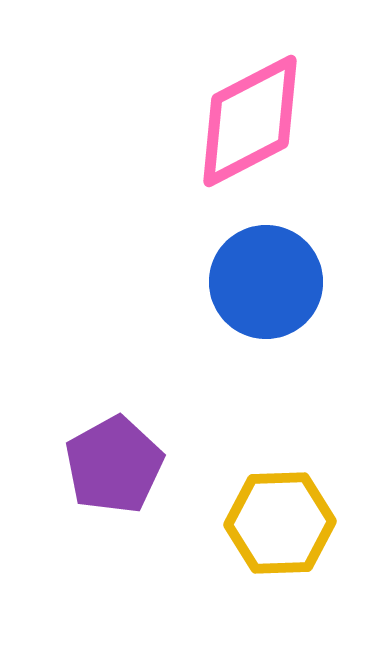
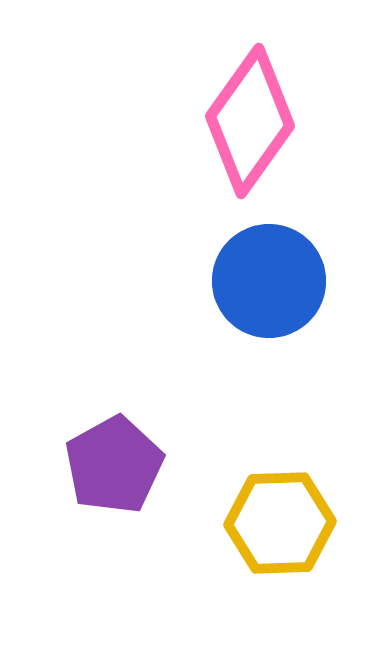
pink diamond: rotated 27 degrees counterclockwise
blue circle: moved 3 px right, 1 px up
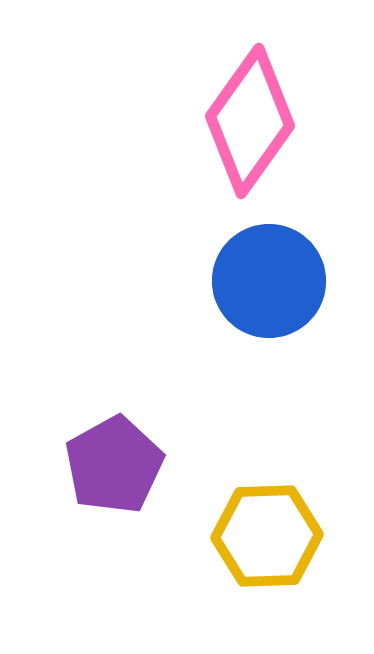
yellow hexagon: moved 13 px left, 13 px down
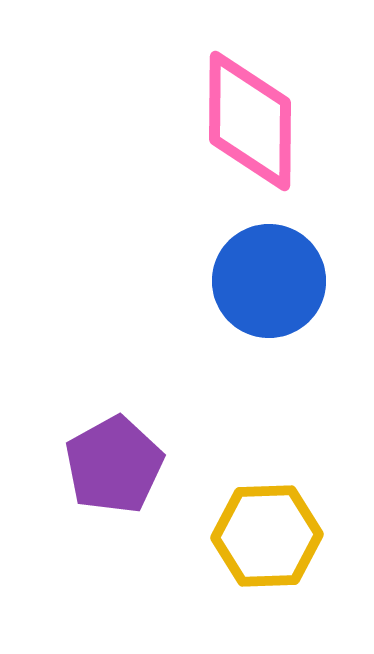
pink diamond: rotated 35 degrees counterclockwise
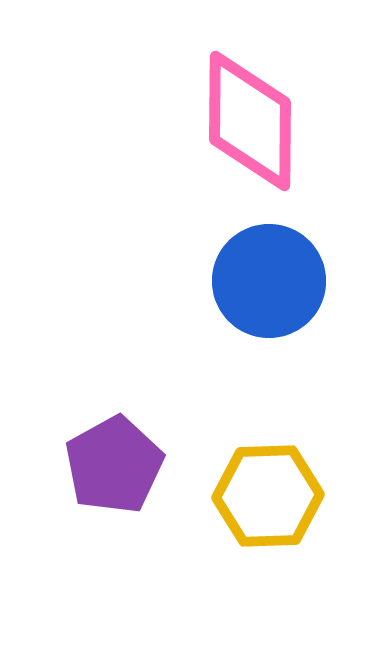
yellow hexagon: moved 1 px right, 40 px up
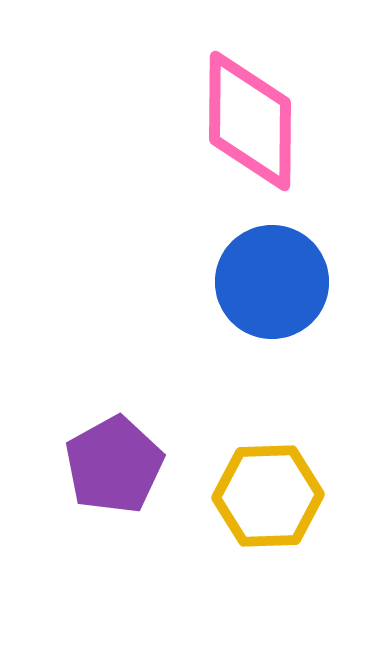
blue circle: moved 3 px right, 1 px down
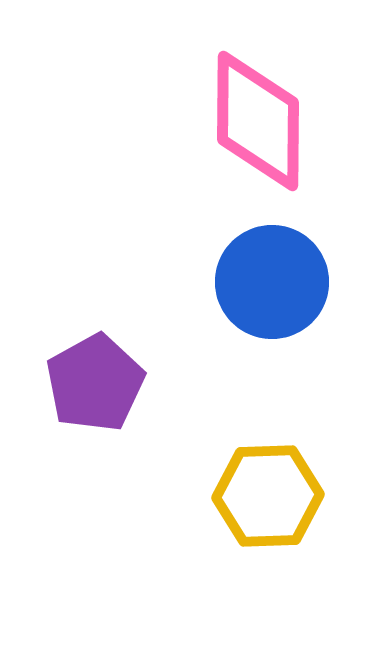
pink diamond: moved 8 px right
purple pentagon: moved 19 px left, 82 px up
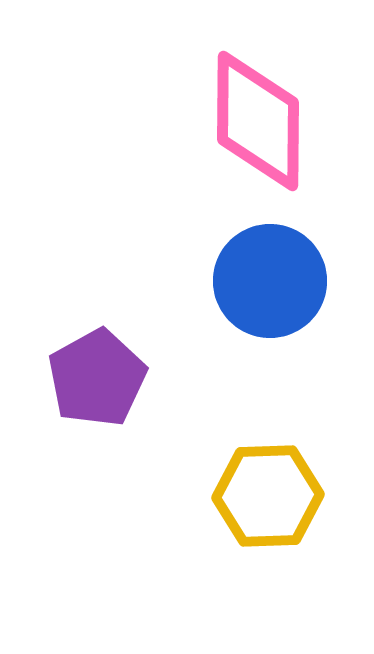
blue circle: moved 2 px left, 1 px up
purple pentagon: moved 2 px right, 5 px up
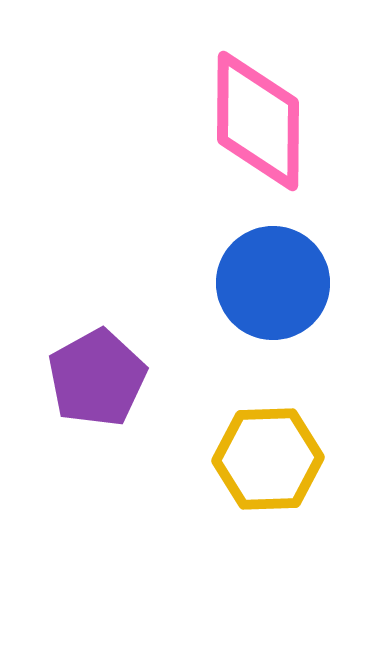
blue circle: moved 3 px right, 2 px down
yellow hexagon: moved 37 px up
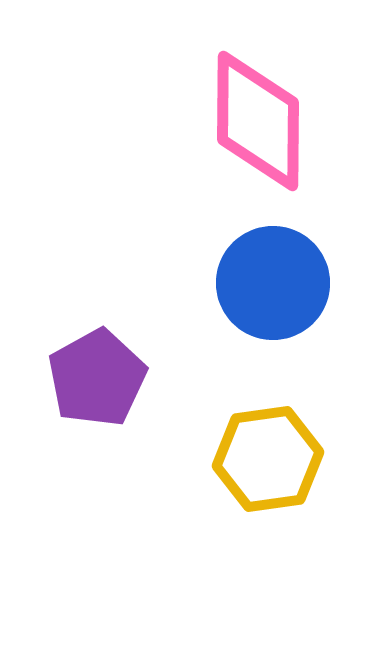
yellow hexagon: rotated 6 degrees counterclockwise
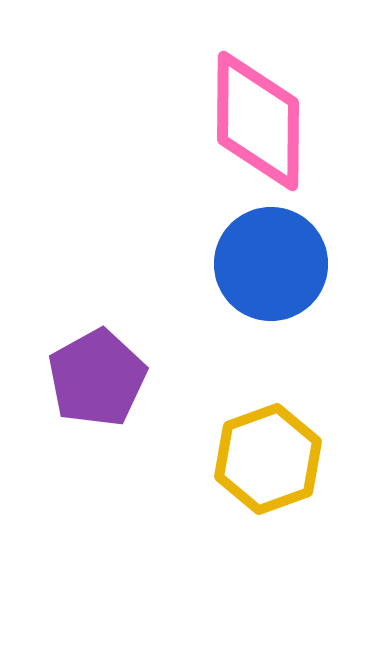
blue circle: moved 2 px left, 19 px up
yellow hexagon: rotated 12 degrees counterclockwise
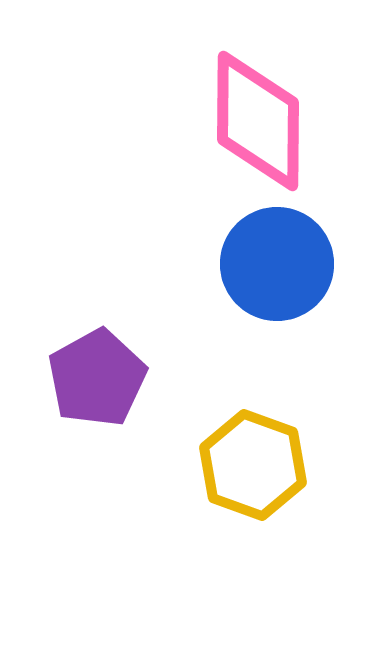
blue circle: moved 6 px right
yellow hexagon: moved 15 px left, 6 px down; rotated 20 degrees counterclockwise
